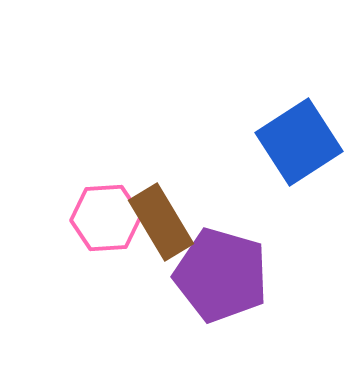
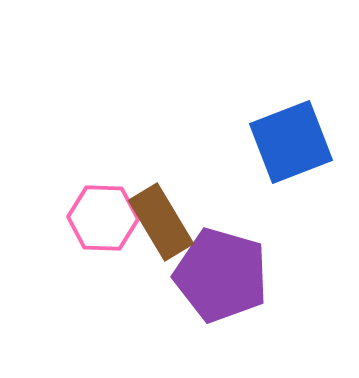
blue square: moved 8 px left; rotated 12 degrees clockwise
pink hexagon: moved 3 px left; rotated 6 degrees clockwise
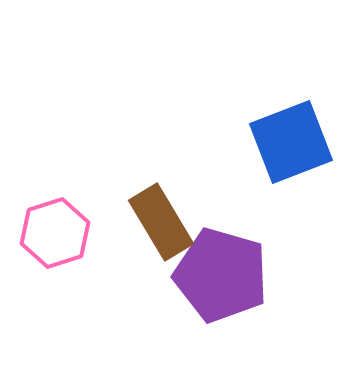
pink hexagon: moved 48 px left, 15 px down; rotated 20 degrees counterclockwise
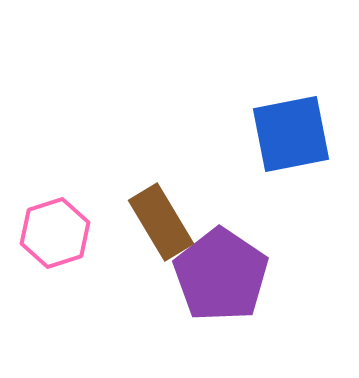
blue square: moved 8 px up; rotated 10 degrees clockwise
purple pentagon: rotated 18 degrees clockwise
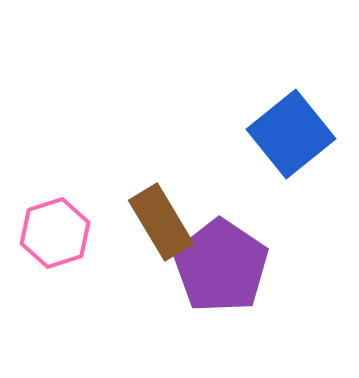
blue square: rotated 28 degrees counterclockwise
purple pentagon: moved 9 px up
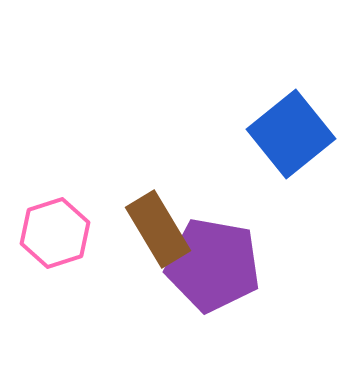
brown rectangle: moved 3 px left, 7 px down
purple pentagon: moved 8 px left, 1 px up; rotated 24 degrees counterclockwise
